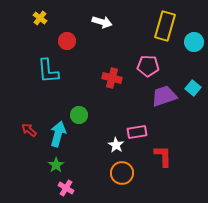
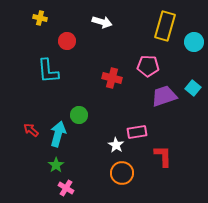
yellow cross: rotated 24 degrees counterclockwise
red arrow: moved 2 px right
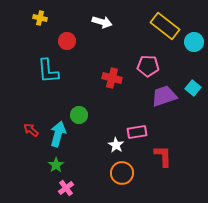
yellow rectangle: rotated 68 degrees counterclockwise
pink cross: rotated 21 degrees clockwise
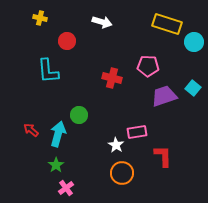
yellow rectangle: moved 2 px right, 2 px up; rotated 20 degrees counterclockwise
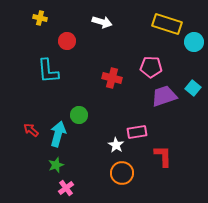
pink pentagon: moved 3 px right, 1 px down
green star: rotated 14 degrees clockwise
